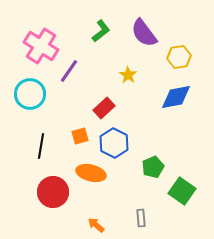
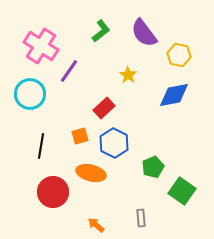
yellow hexagon: moved 2 px up; rotated 20 degrees clockwise
blue diamond: moved 2 px left, 2 px up
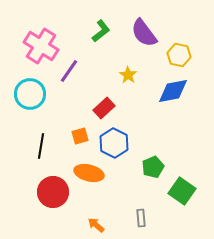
blue diamond: moved 1 px left, 4 px up
orange ellipse: moved 2 px left
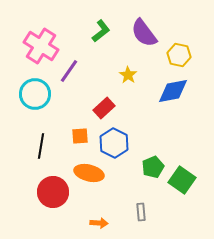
cyan circle: moved 5 px right
orange square: rotated 12 degrees clockwise
green square: moved 11 px up
gray rectangle: moved 6 px up
orange arrow: moved 3 px right, 2 px up; rotated 144 degrees clockwise
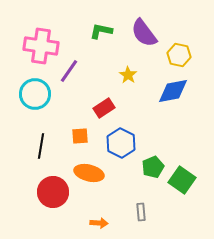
green L-shape: rotated 130 degrees counterclockwise
pink cross: rotated 24 degrees counterclockwise
red rectangle: rotated 10 degrees clockwise
blue hexagon: moved 7 px right
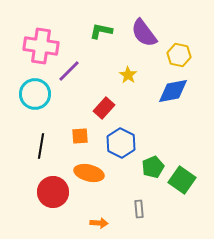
purple line: rotated 10 degrees clockwise
red rectangle: rotated 15 degrees counterclockwise
gray rectangle: moved 2 px left, 3 px up
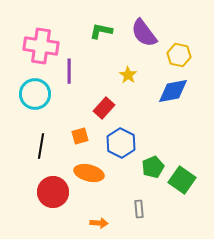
purple line: rotated 45 degrees counterclockwise
orange square: rotated 12 degrees counterclockwise
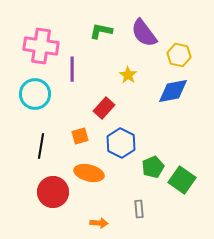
purple line: moved 3 px right, 2 px up
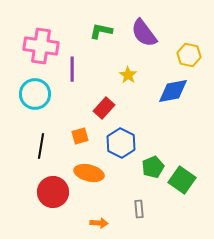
yellow hexagon: moved 10 px right
